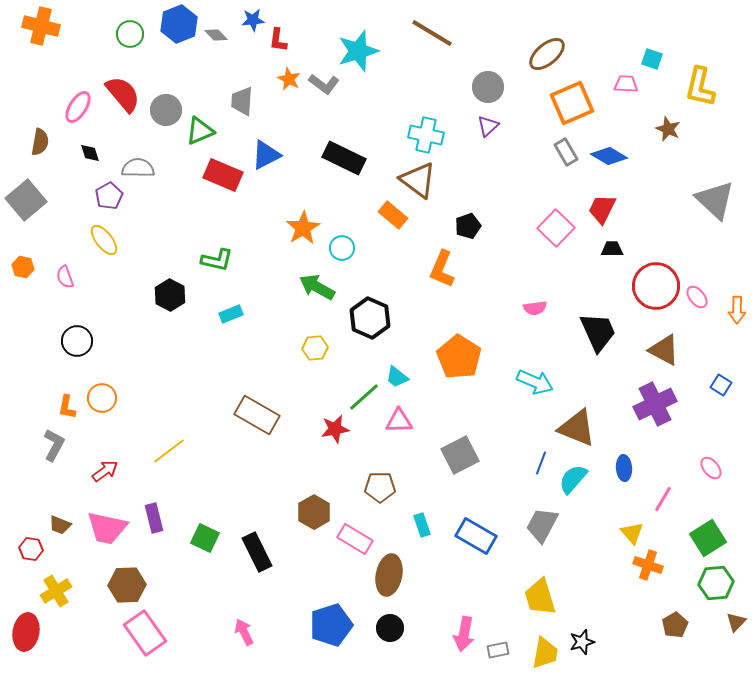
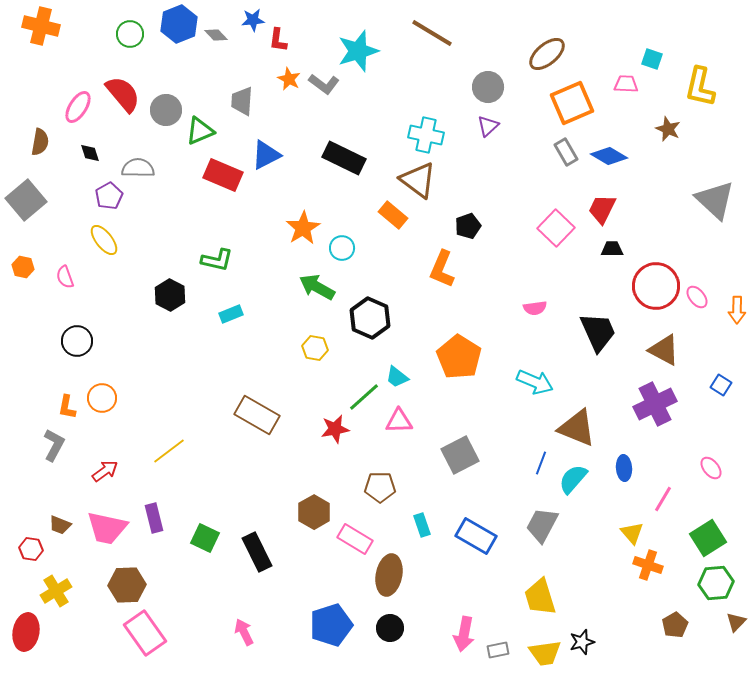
yellow hexagon at (315, 348): rotated 15 degrees clockwise
yellow trapezoid at (545, 653): rotated 72 degrees clockwise
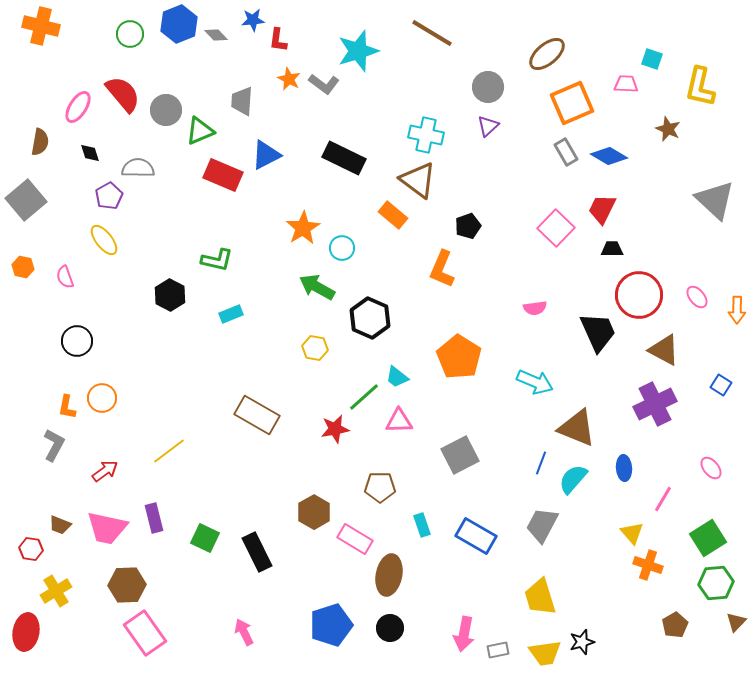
red circle at (656, 286): moved 17 px left, 9 px down
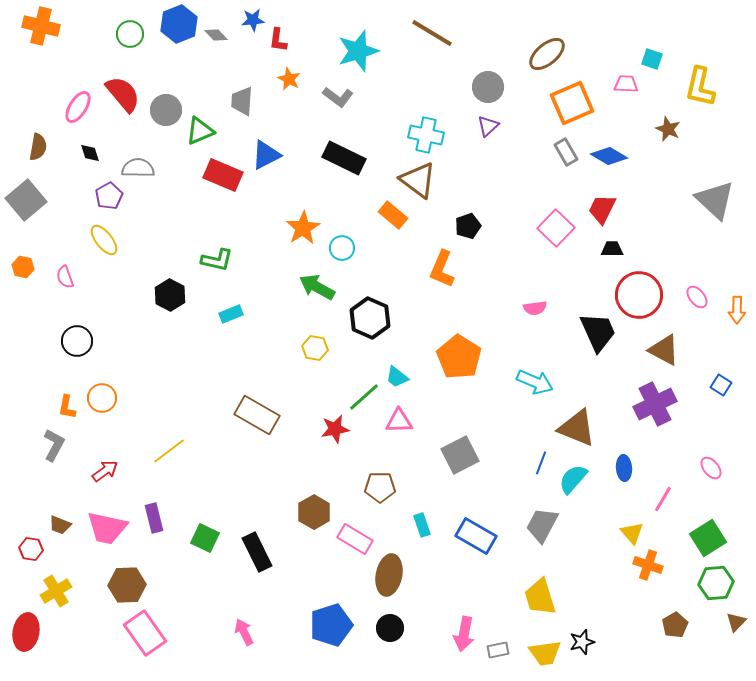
gray L-shape at (324, 84): moved 14 px right, 13 px down
brown semicircle at (40, 142): moved 2 px left, 5 px down
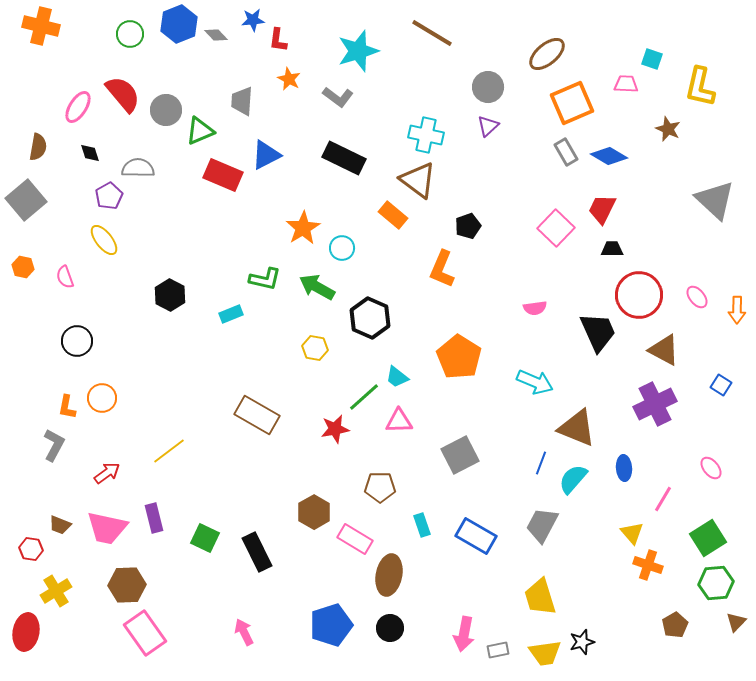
green L-shape at (217, 260): moved 48 px right, 19 px down
red arrow at (105, 471): moved 2 px right, 2 px down
